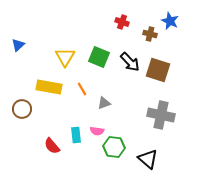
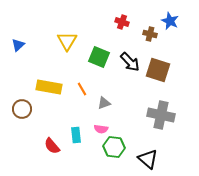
yellow triangle: moved 2 px right, 16 px up
pink semicircle: moved 4 px right, 2 px up
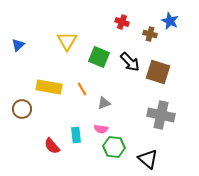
brown square: moved 2 px down
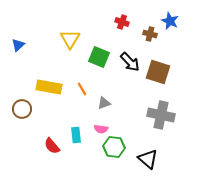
yellow triangle: moved 3 px right, 2 px up
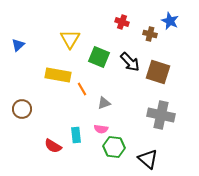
yellow rectangle: moved 9 px right, 12 px up
red semicircle: moved 1 px right; rotated 18 degrees counterclockwise
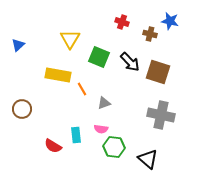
blue star: rotated 12 degrees counterclockwise
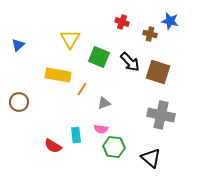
orange line: rotated 64 degrees clockwise
brown circle: moved 3 px left, 7 px up
black triangle: moved 3 px right, 1 px up
